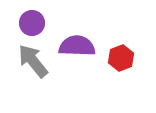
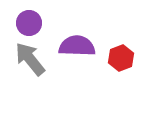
purple circle: moved 3 px left
gray arrow: moved 3 px left, 2 px up
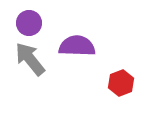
red hexagon: moved 25 px down
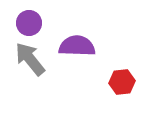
red hexagon: moved 1 px right, 1 px up; rotated 15 degrees clockwise
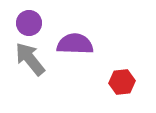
purple semicircle: moved 2 px left, 2 px up
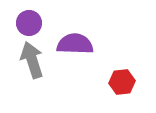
gray arrow: moved 2 px right, 1 px down; rotated 21 degrees clockwise
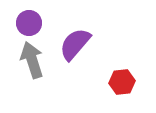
purple semicircle: rotated 51 degrees counterclockwise
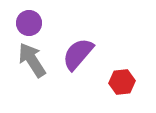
purple semicircle: moved 3 px right, 10 px down
gray arrow: rotated 15 degrees counterclockwise
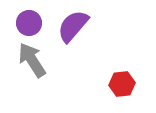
purple semicircle: moved 5 px left, 28 px up
red hexagon: moved 2 px down
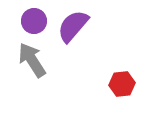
purple circle: moved 5 px right, 2 px up
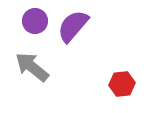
purple circle: moved 1 px right
gray arrow: moved 7 px down; rotated 18 degrees counterclockwise
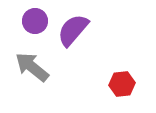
purple semicircle: moved 4 px down
